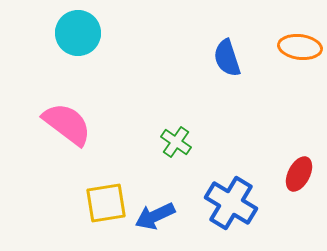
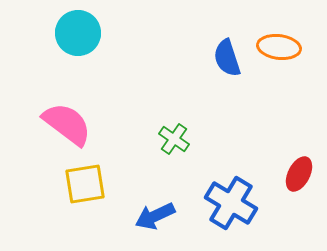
orange ellipse: moved 21 px left
green cross: moved 2 px left, 3 px up
yellow square: moved 21 px left, 19 px up
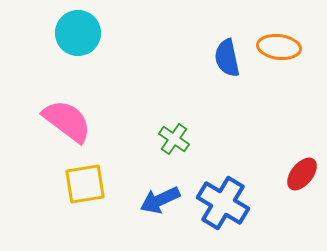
blue semicircle: rotated 6 degrees clockwise
pink semicircle: moved 3 px up
red ellipse: moved 3 px right; rotated 12 degrees clockwise
blue cross: moved 8 px left
blue arrow: moved 5 px right, 16 px up
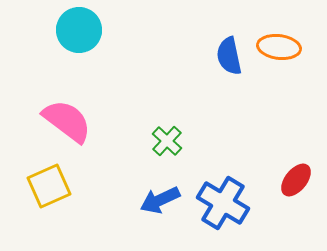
cyan circle: moved 1 px right, 3 px up
blue semicircle: moved 2 px right, 2 px up
green cross: moved 7 px left, 2 px down; rotated 8 degrees clockwise
red ellipse: moved 6 px left, 6 px down
yellow square: moved 36 px left, 2 px down; rotated 15 degrees counterclockwise
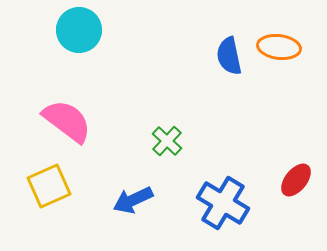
blue arrow: moved 27 px left
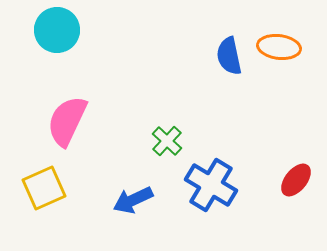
cyan circle: moved 22 px left
pink semicircle: rotated 102 degrees counterclockwise
yellow square: moved 5 px left, 2 px down
blue cross: moved 12 px left, 18 px up
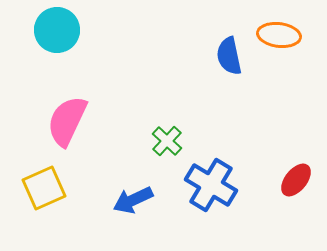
orange ellipse: moved 12 px up
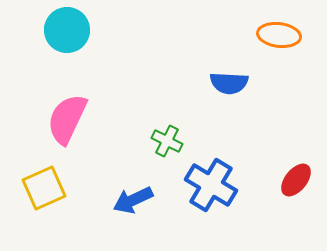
cyan circle: moved 10 px right
blue semicircle: moved 27 px down; rotated 75 degrees counterclockwise
pink semicircle: moved 2 px up
green cross: rotated 16 degrees counterclockwise
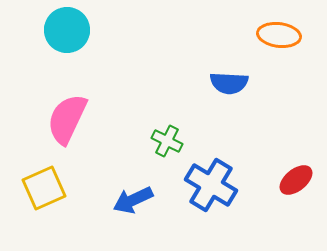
red ellipse: rotated 12 degrees clockwise
